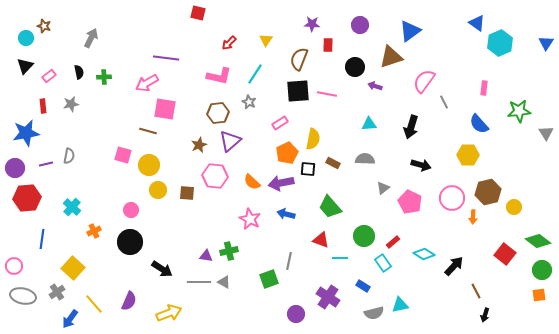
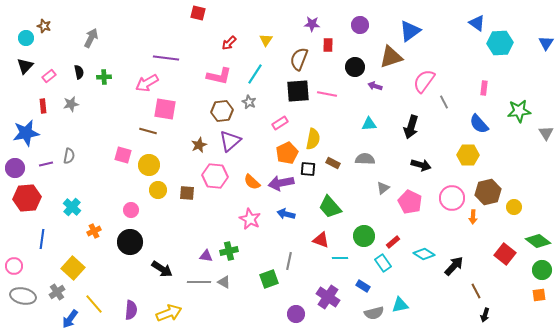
cyan hexagon at (500, 43): rotated 20 degrees clockwise
brown hexagon at (218, 113): moved 4 px right, 2 px up
purple semicircle at (129, 301): moved 2 px right, 9 px down; rotated 18 degrees counterclockwise
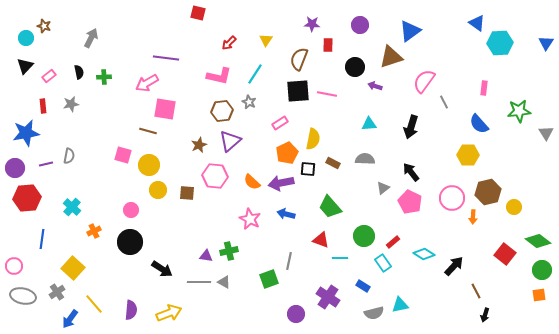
black arrow at (421, 165): moved 10 px left, 7 px down; rotated 144 degrees counterclockwise
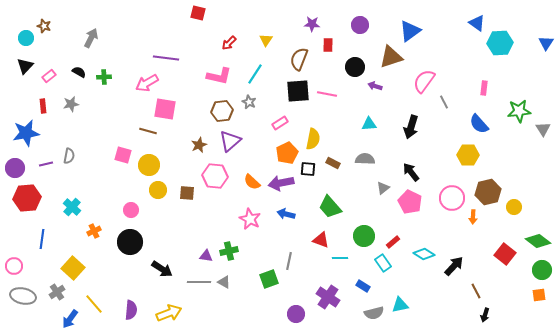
black semicircle at (79, 72): rotated 48 degrees counterclockwise
gray triangle at (546, 133): moved 3 px left, 4 px up
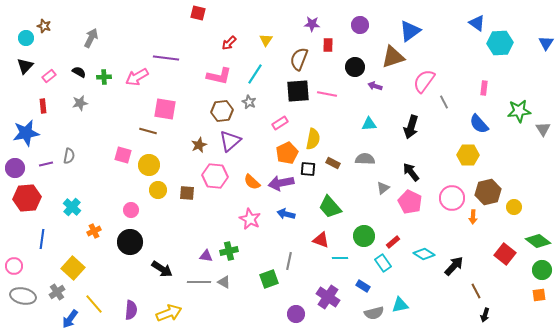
brown triangle at (391, 57): moved 2 px right
pink arrow at (147, 83): moved 10 px left, 6 px up
gray star at (71, 104): moved 9 px right, 1 px up
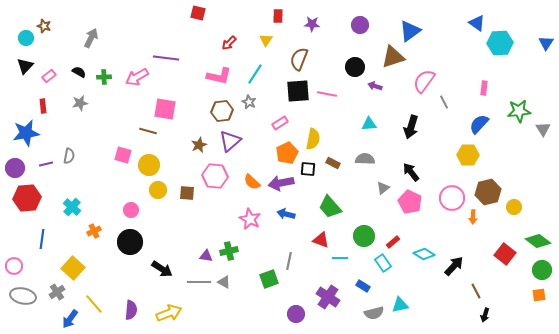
red rectangle at (328, 45): moved 50 px left, 29 px up
blue semicircle at (479, 124): rotated 85 degrees clockwise
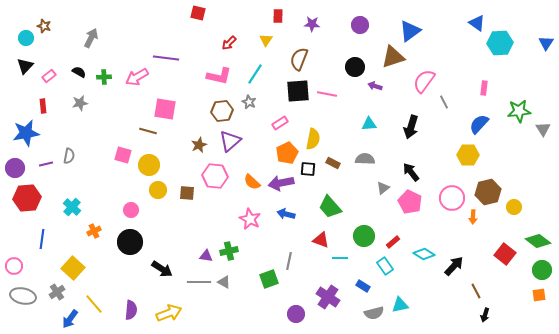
cyan rectangle at (383, 263): moved 2 px right, 3 px down
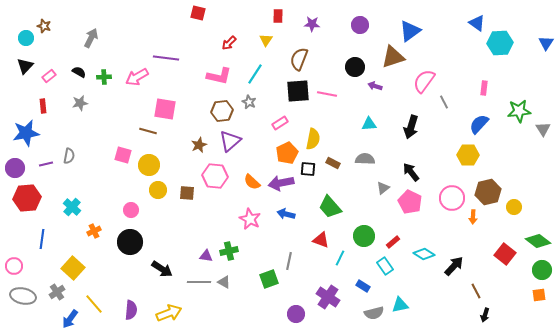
cyan line at (340, 258): rotated 63 degrees counterclockwise
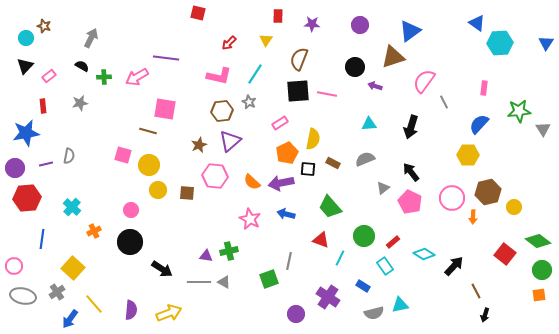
black semicircle at (79, 72): moved 3 px right, 6 px up
gray semicircle at (365, 159): rotated 24 degrees counterclockwise
